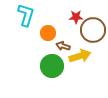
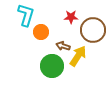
red star: moved 5 px left
orange circle: moved 7 px left, 1 px up
yellow arrow: moved 2 px left; rotated 40 degrees counterclockwise
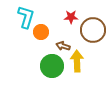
cyan L-shape: moved 2 px down
yellow arrow: moved 1 px left, 5 px down; rotated 35 degrees counterclockwise
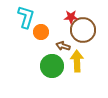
brown circle: moved 10 px left
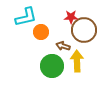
cyan L-shape: rotated 60 degrees clockwise
brown circle: moved 1 px right
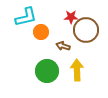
brown circle: moved 2 px right
yellow arrow: moved 9 px down
green circle: moved 5 px left, 5 px down
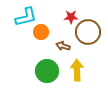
brown circle: moved 2 px right, 2 px down
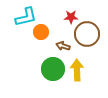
brown circle: moved 1 px left, 2 px down
green circle: moved 6 px right, 2 px up
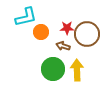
red star: moved 4 px left, 11 px down
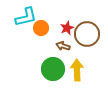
red star: rotated 24 degrees counterclockwise
orange circle: moved 4 px up
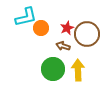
yellow arrow: moved 1 px right
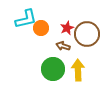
cyan L-shape: moved 2 px down
